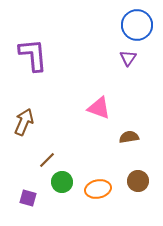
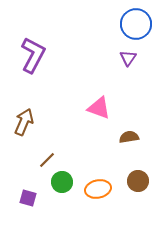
blue circle: moved 1 px left, 1 px up
purple L-shape: rotated 33 degrees clockwise
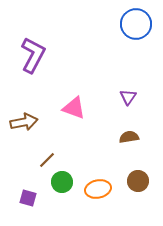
purple triangle: moved 39 px down
pink triangle: moved 25 px left
brown arrow: rotated 56 degrees clockwise
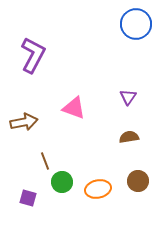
brown line: moved 2 px left, 1 px down; rotated 66 degrees counterclockwise
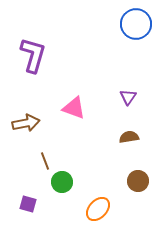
purple L-shape: rotated 12 degrees counterclockwise
brown arrow: moved 2 px right, 1 px down
orange ellipse: moved 20 px down; rotated 35 degrees counterclockwise
purple square: moved 6 px down
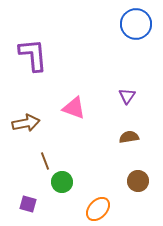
purple L-shape: rotated 21 degrees counterclockwise
purple triangle: moved 1 px left, 1 px up
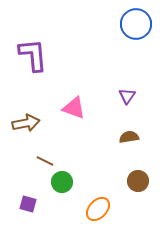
brown line: rotated 42 degrees counterclockwise
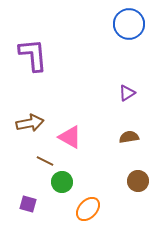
blue circle: moved 7 px left
purple triangle: moved 3 px up; rotated 24 degrees clockwise
pink triangle: moved 4 px left, 29 px down; rotated 10 degrees clockwise
brown arrow: moved 4 px right
orange ellipse: moved 10 px left
